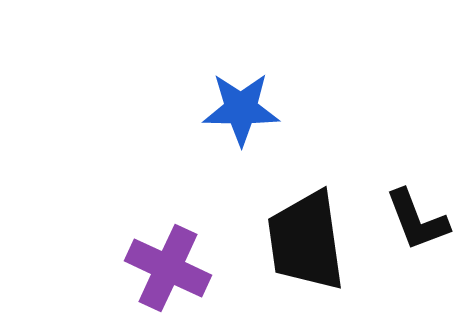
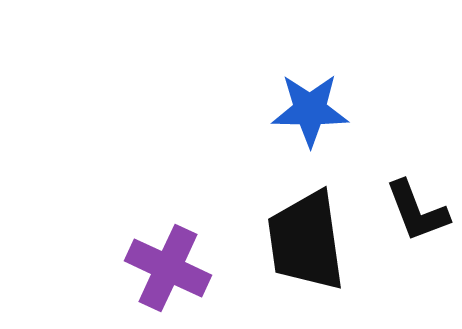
blue star: moved 69 px right, 1 px down
black L-shape: moved 9 px up
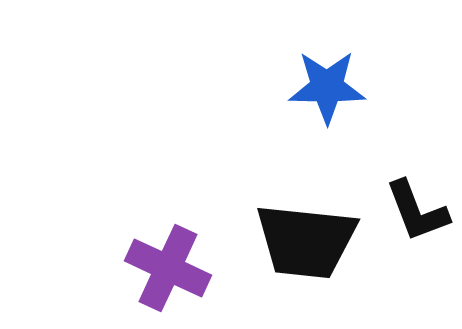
blue star: moved 17 px right, 23 px up
black trapezoid: rotated 76 degrees counterclockwise
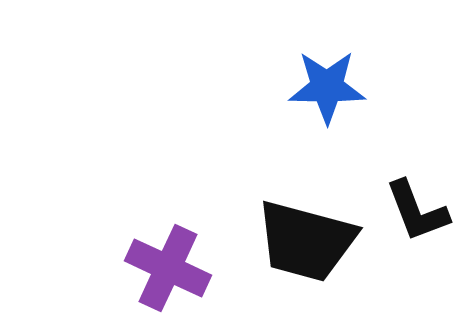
black trapezoid: rotated 9 degrees clockwise
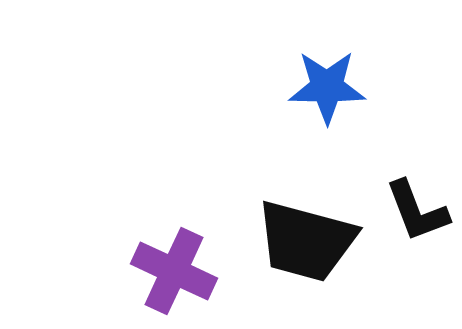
purple cross: moved 6 px right, 3 px down
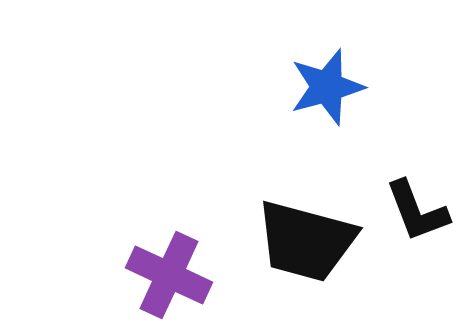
blue star: rotated 16 degrees counterclockwise
purple cross: moved 5 px left, 4 px down
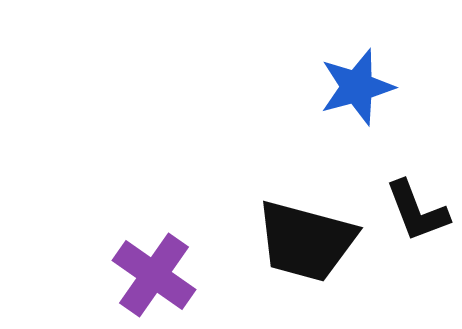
blue star: moved 30 px right
purple cross: moved 15 px left; rotated 10 degrees clockwise
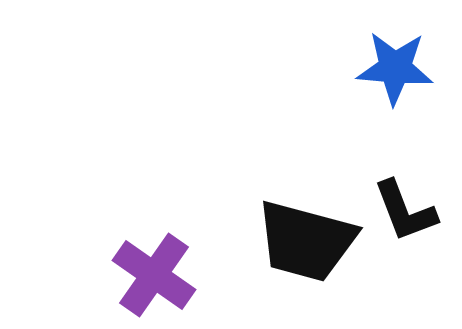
blue star: moved 38 px right, 19 px up; rotated 20 degrees clockwise
black L-shape: moved 12 px left
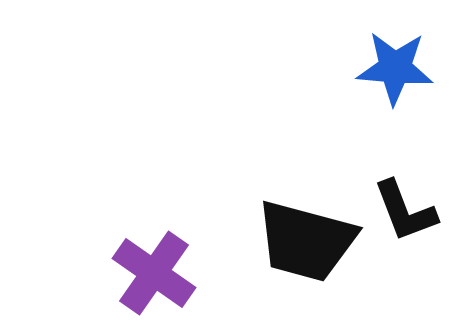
purple cross: moved 2 px up
